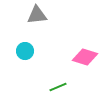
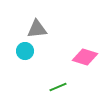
gray triangle: moved 14 px down
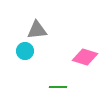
gray triangle: moved 1 px down
green line: rotated 24 degrees clockwise
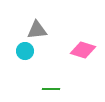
pink diamond: moved 2 px left, 7 px up
green line: moved 7 px left, 2 px down
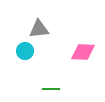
gray triangle: moved 2 px right, 1 px up
pink diamond: moved 2 px down; rotated 15 degrees counterclockwise
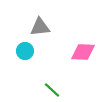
gray triangle: moved 1 px right, 2 px up
green line: moved 1 px right, 1 px down; rotated 42 degrees clockwise
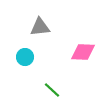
cyan circle: moved 6 px down
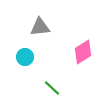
pink diamond: rotated 35 degrees counterclockwise
green line: moved 2 px up
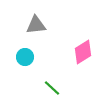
gray triangle: moved 4 px left, 2 px up
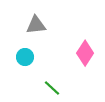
pink diamond: moved 2 px right, 1 px down; rotated 25 degrees counterclockwise
